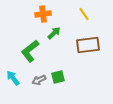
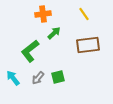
gray arrow: moved 1 px left, 2 px up; rotated 24 degrees counterclockwise
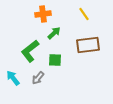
green square: moved 3 px left, 17 px up; rotated 16 degrees clockwise
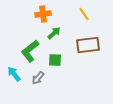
cyan arrow: moved 1 px right, 4 px up
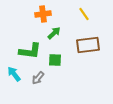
green L-shape: rotated 135 degrees counterclockwise
